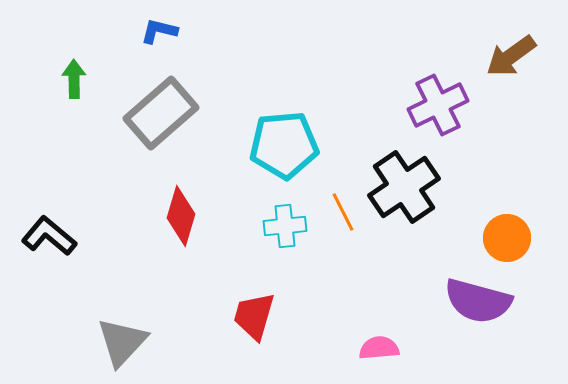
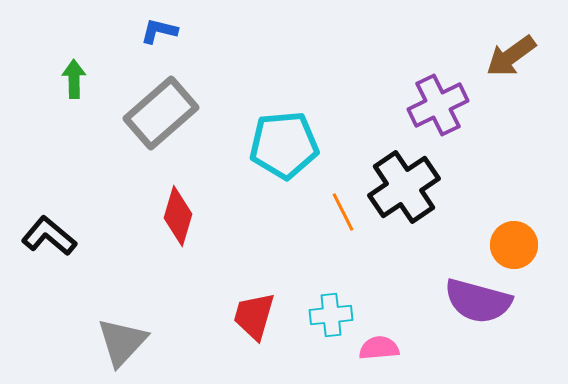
red diamond: moved 3 px left
cyan cross: moved 46 px right, 89 px down
orange circle: moved 7 px right, 7 px down
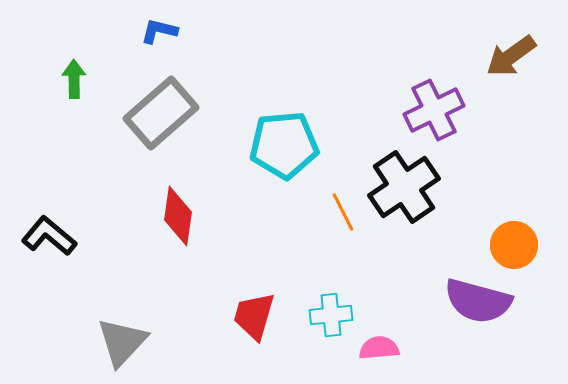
purple cross: moved 4 px left, 5 px down
red diamond: rotated 8 degrees counterclockwise
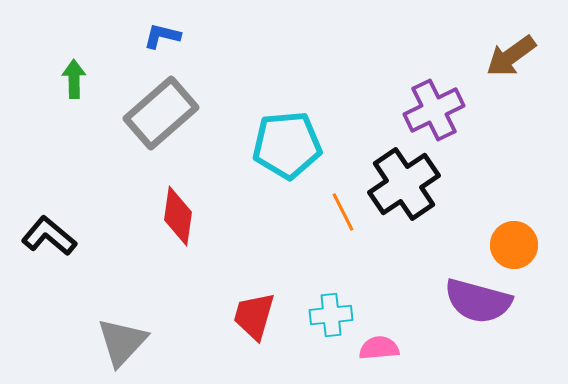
blue L-shape: moved 3 px right, 5 px down
cyan pentagon: moved 3 px right
black cross: moved 3 px up
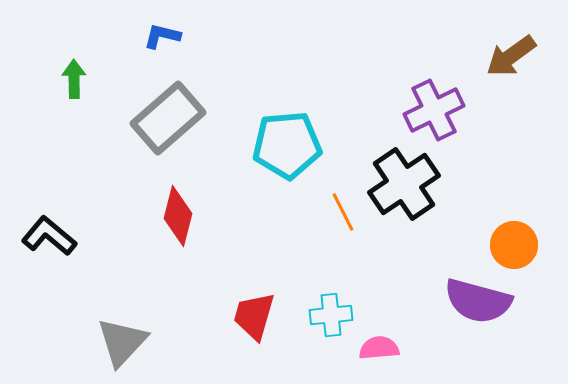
gray rectangle: moved 7 px right, 5 px down
red diamond: rotated 6 degrees clockwise
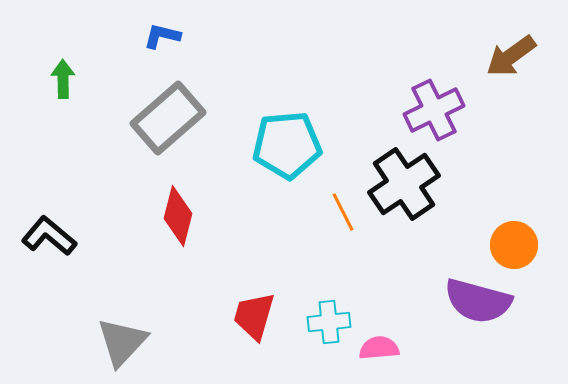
green arrow: moved 11 px left
cyan cross: moved 2 px left, 7 px down
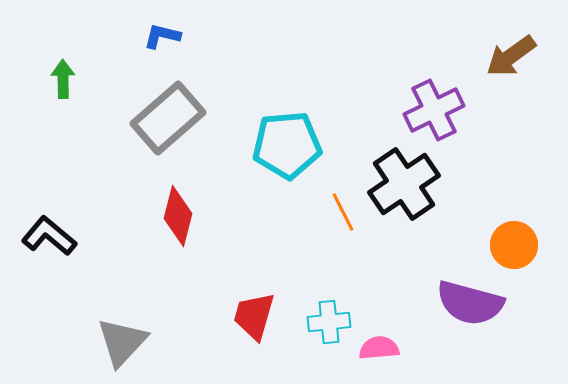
purple semicircle: moved 8 px left, 2 px down
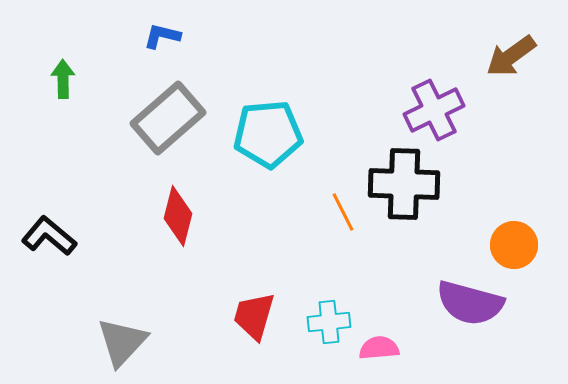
cyan pentagon: moved 19 px left, 11 px up
black cross: rotated 36 degrees clockwise
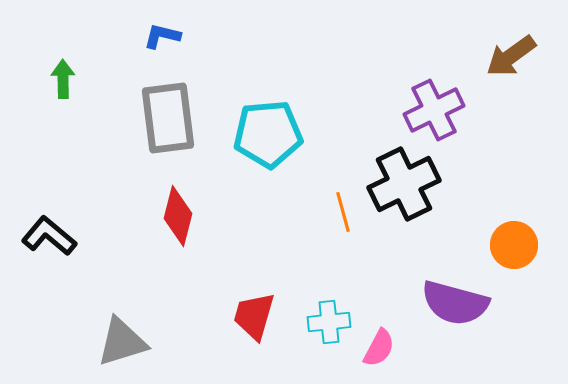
gray rectangle: rotated 56 degrees counterclockwise
black cross: rotated 28 degrees counterclockwise
orange line: rotated 12 degrees clockwise
purple semicircle: moved 15 px left
gray triangle: rotated 30 degrees clockwise
pink semicircle: rotated 123 degrees clockwise
